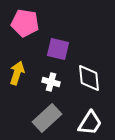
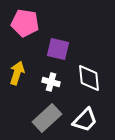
white trapezoid: moved 5 px left, 3 px up; rotated 12 degrees clockwise
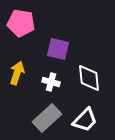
pink pentagon: moved 4 px left
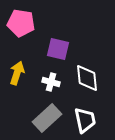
white diamond: moved 2 px left
white trapezoid: rotated 56 degrees counterclockwise
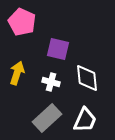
pink pentagon: moved 1 px right, 1 px up; rotated 16 degrees clockwise
white trapezoid: rotated 36 degrees clockwise
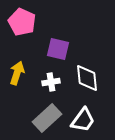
white cross: rotated 24 degrees counterclockwise
white trapezoid: moved 2 px left; rotated 12 degrees clockwise
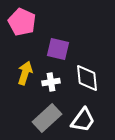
yellow arrow: moved 8 px right
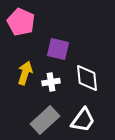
pink pentagon: moved 1 px left
gray rectangle: moved 2 px left, 2 px down
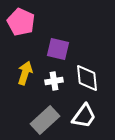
white cross: moved 3 px right, 1 px up
white trapezoid: moved 1 px right, 4 px up
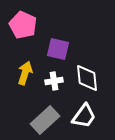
pink pentagon: moved 2 px right, 3 px down
